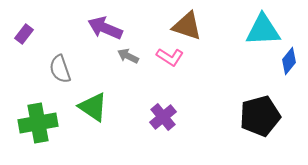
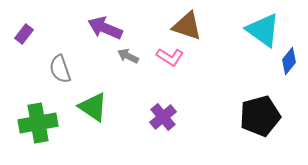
cyan triangle: rotated 39 degrees clockwise
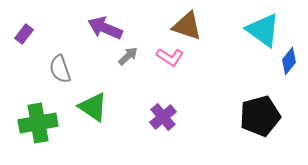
gray arrow: rotated 110 degrees clockwise
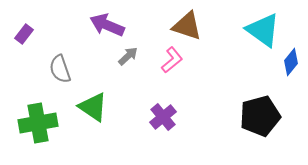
purple arrow: moved 2 px right, 3 px up
pink L-shape: moved 2 px right, 3 px down; rotated 72 degrees counterclockwise
blue diamond: moved 2 px right, 1 px down
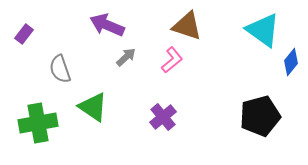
gray arrow: moved 2 px left, 1 px down
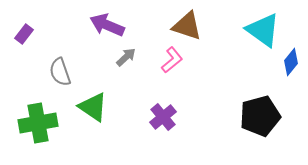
gray semicircle: moved 3 px down
